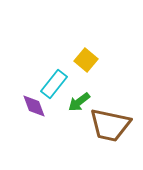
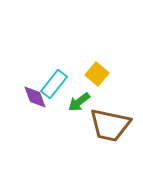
yellow square: moved 11 px right, 14 px down
purple diamond: moved 1 px right, 9 px up
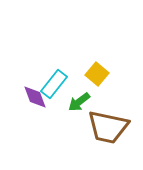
brown trapezoid: moved 2 px left, 2 px down
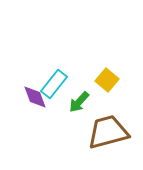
yellow square: moved 10 px right, 6 px down
green arrow: rotated 10 degrees counterclockwise
brown trapezoid: moved 5 px down; rotated 153 degrees clockwise
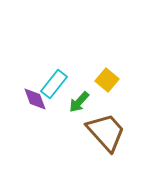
purple diamond: moved 2 px down
brown trapezoid: moved 2 px left; rotated 63 degrees clockwise
